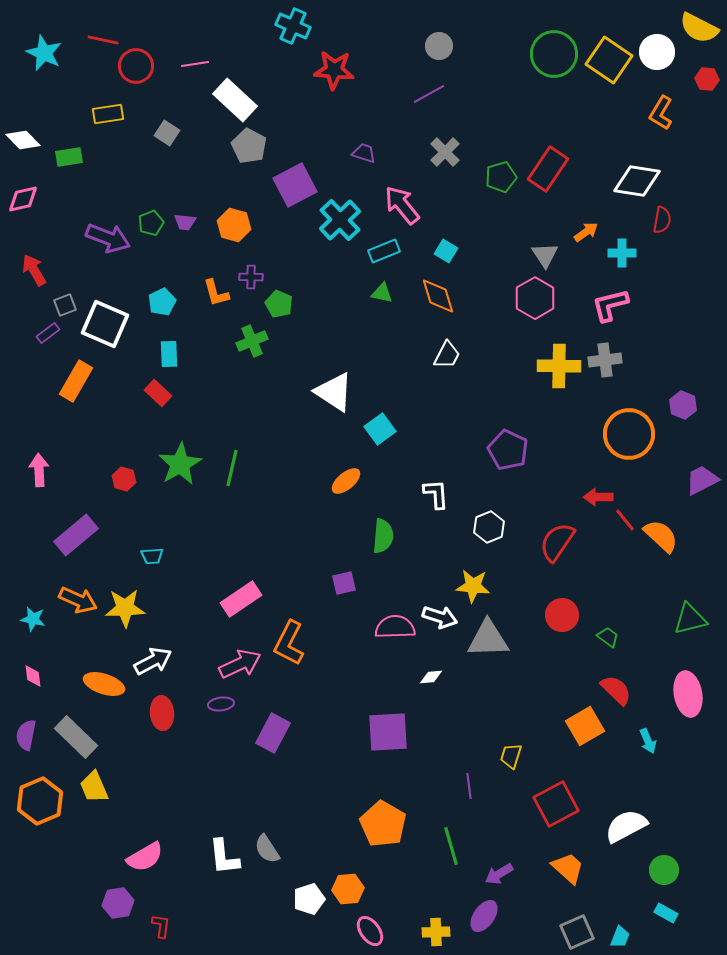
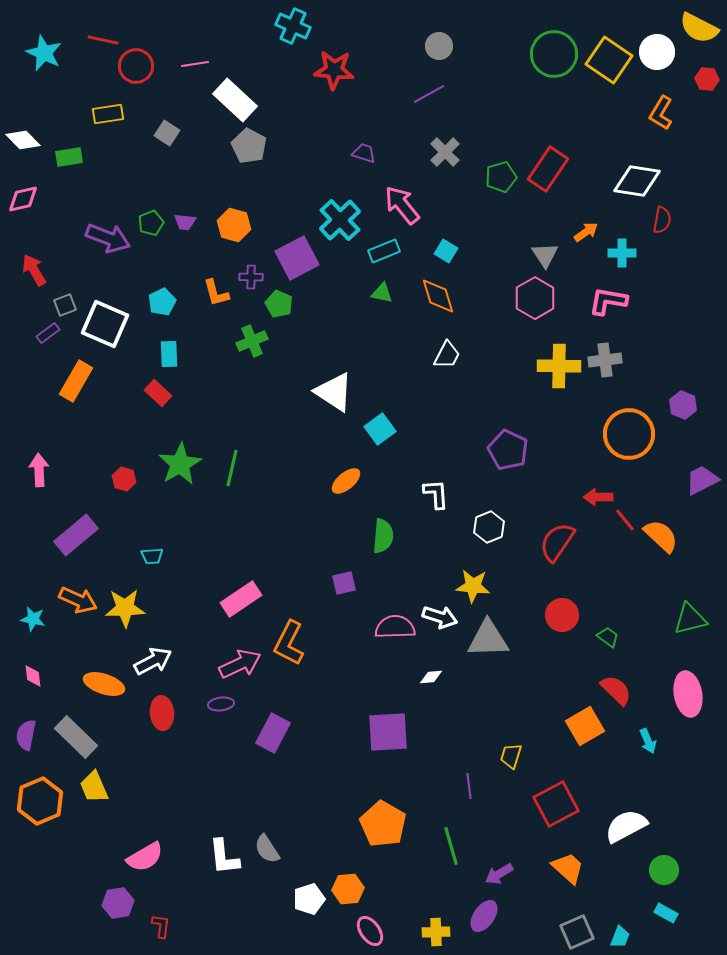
purple square at (295, 185): moved 2 px right, 73 px down
pink L-shape at (610, 305): moved 2 px left, 4 px up; rotated 24 degrees clockwise
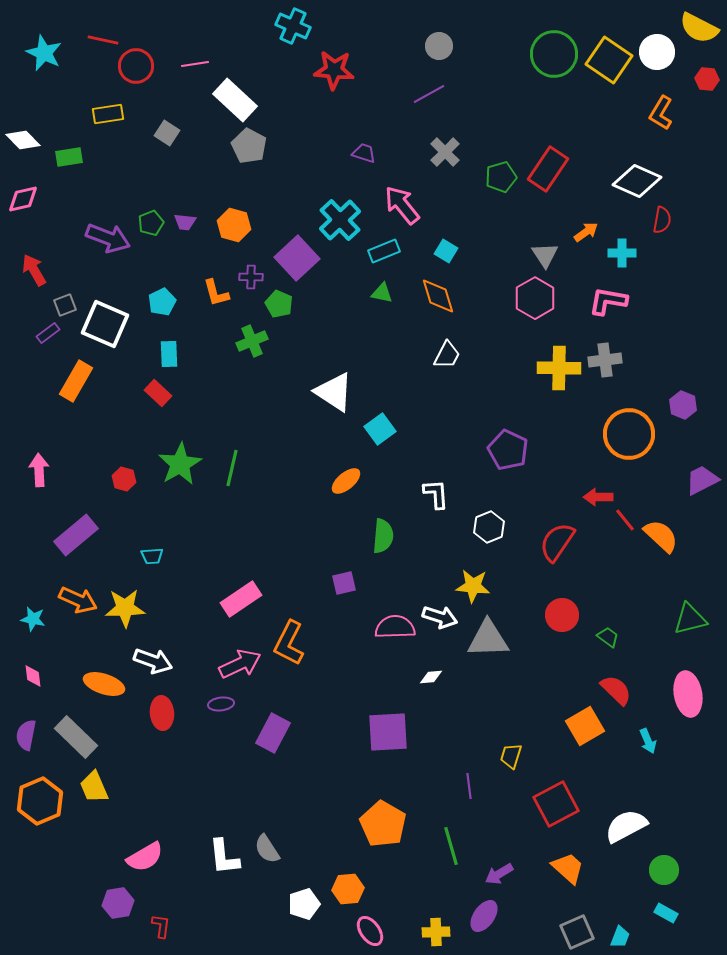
white diamond at (637, 181): rotated 15 degrees clockwise
purple square at (297, 258): rotated 15 degrees counterclockwise
yellow cross at (559, 366): moved 2 px down
white arrow at (153, 661): rotated 48 degrees clockwise
white pentagon at (309, 899): moved 5 px left, 5 px down
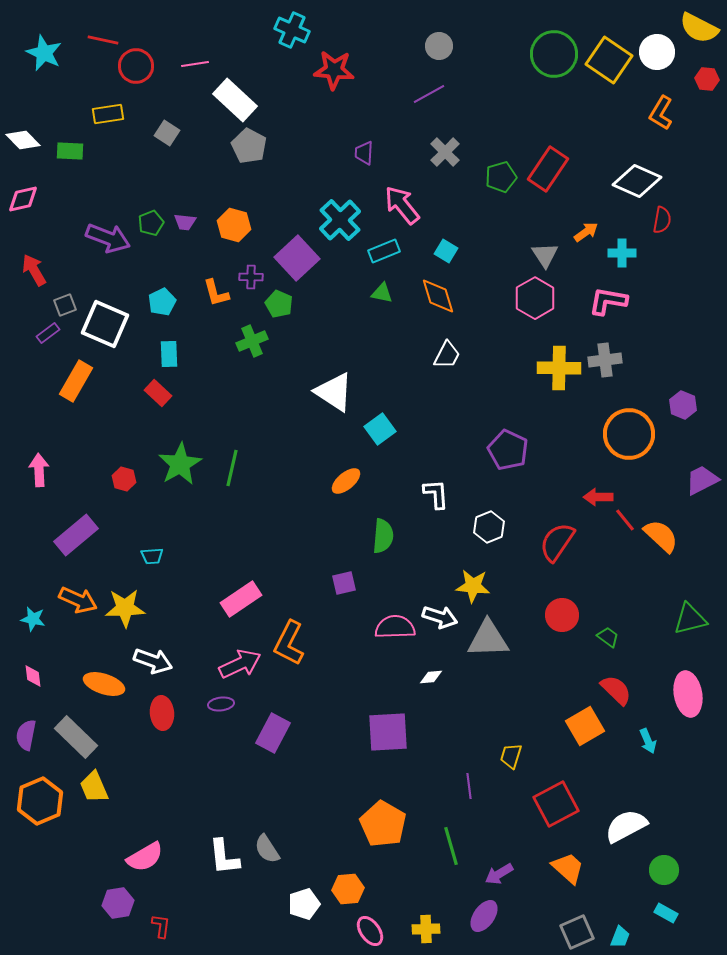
cyan cross at (293, 26): moved 1 px left, 4 px down
purple trapezoid at (364, 153): rotated 105 degrees counterclockwise
green rectangle at (69, 157): moved 1 px right, 6 px up; rotated 12 degrees clockwise
yellow cross at (436, 932): moved 10 px left, 3 px up
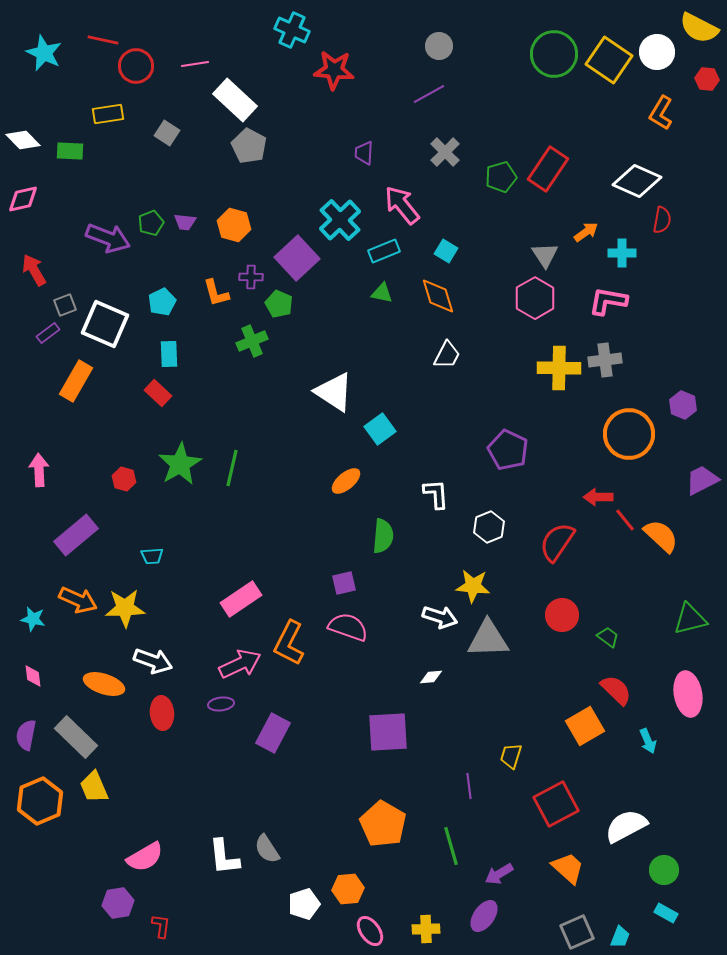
pink semicircle at (395, 627): moved 47 px left; rotated 21 degrees clockwise
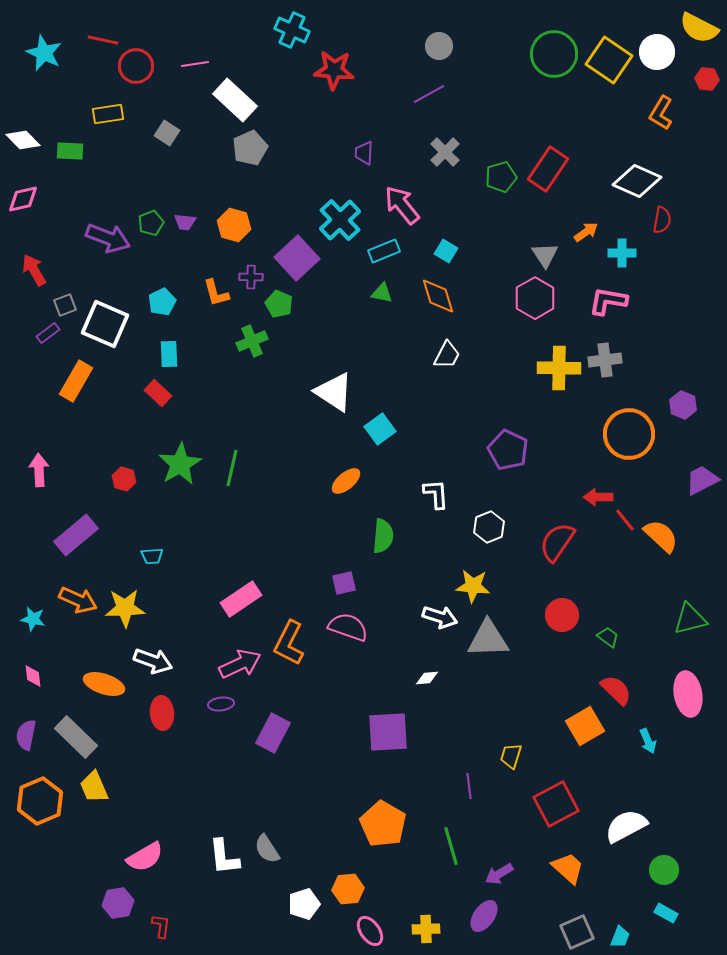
gray pentagon at (249, 146): moved 1 px right, 2 px down; rotated 20 degrees clockwise
white diamond at (431, 677): moved 4 px left, 1 px down
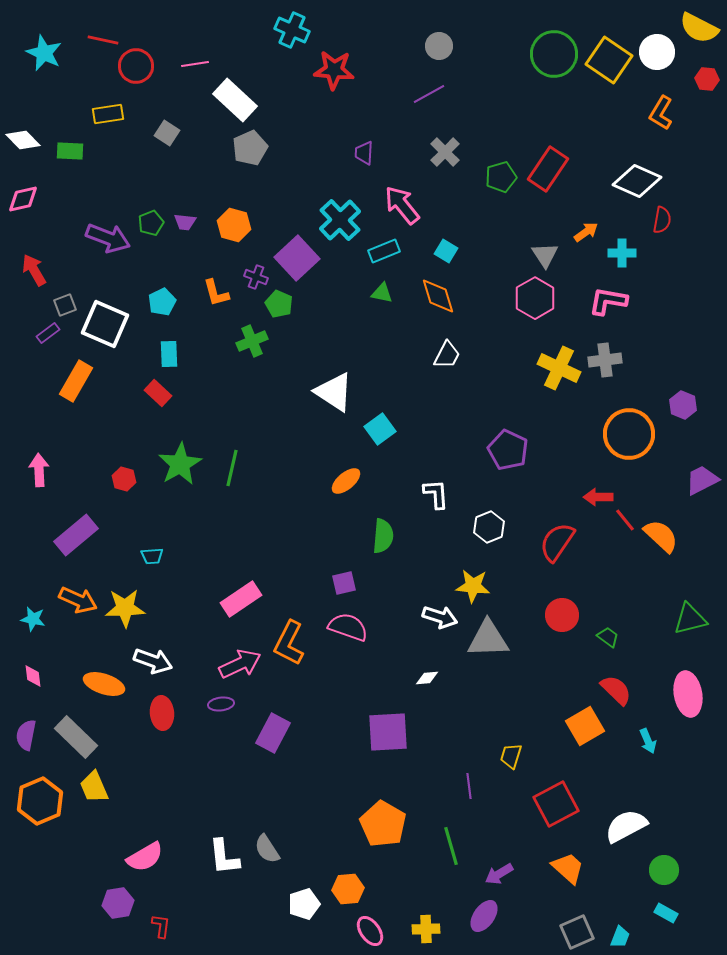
purple cross at (251, 277): moved 5 px right; rotated 20 degrees clockwise
yellow cross at (559, 368): rotated 24 degrees clockwise
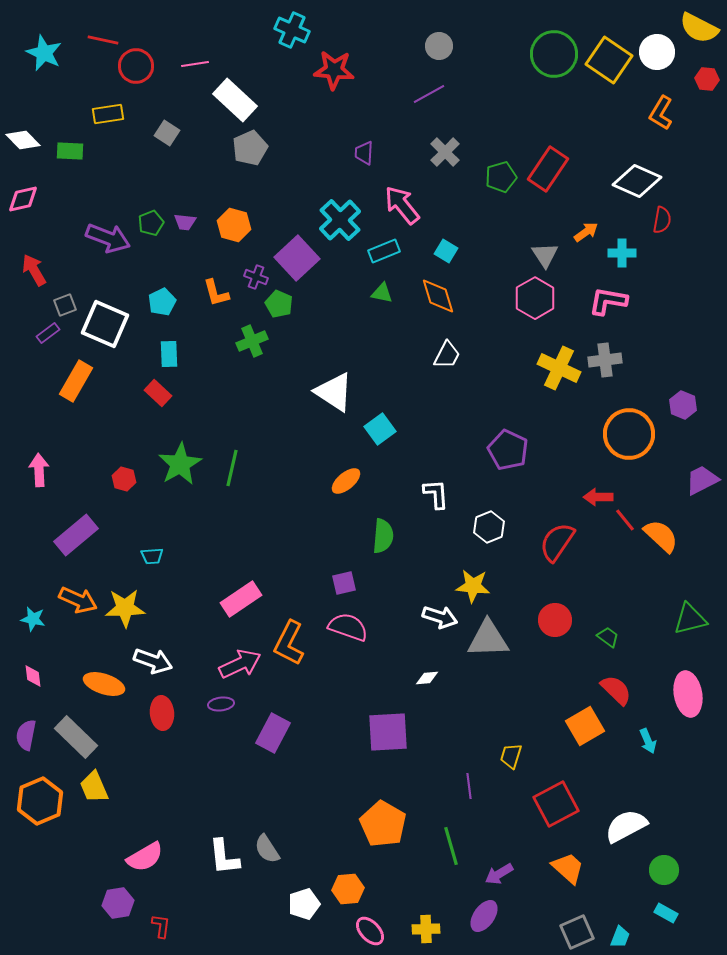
red circle at (562, 615): moved 7 px left, 5 px down
pink ellipse at (370, 931): rotated 8 degrees counterclockwise
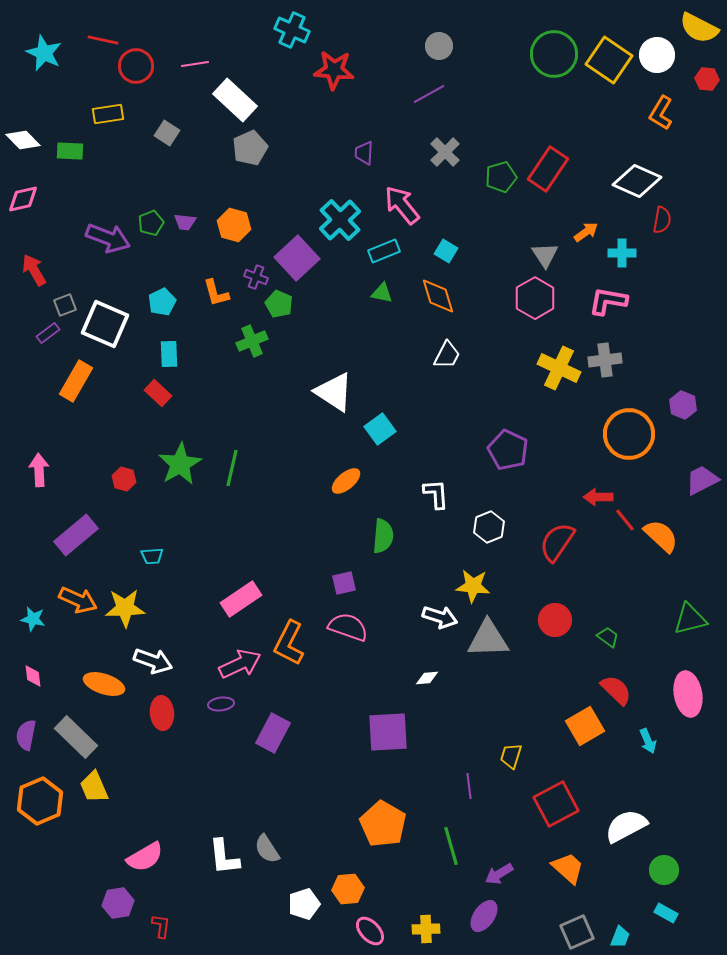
white circle at (657, 52): moved 3 px down
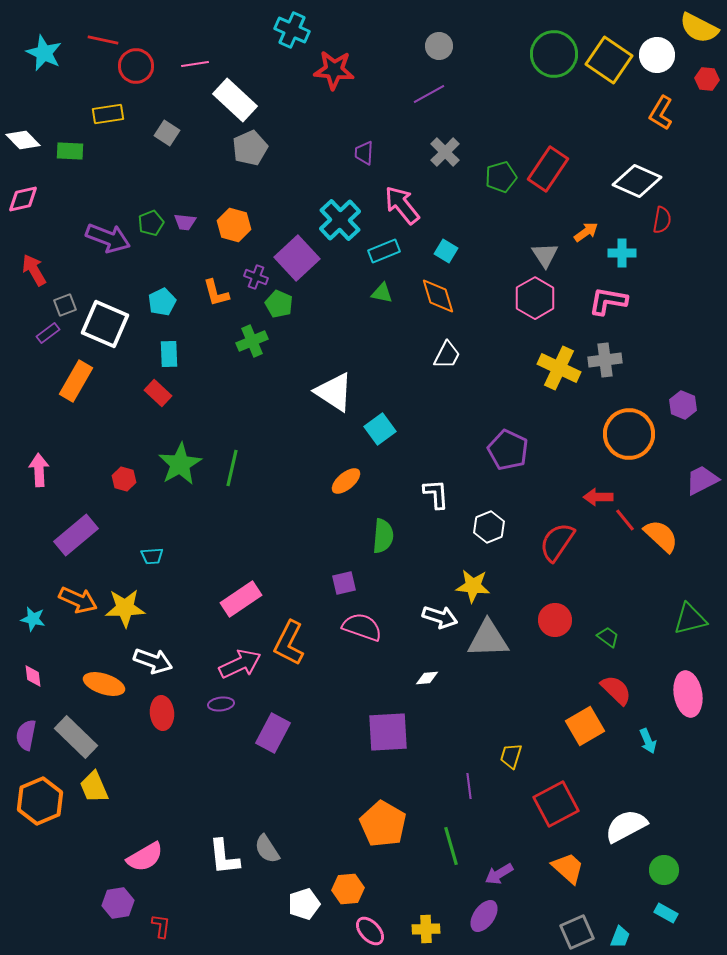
pink semicircle at (348, 627): moved 14 px right
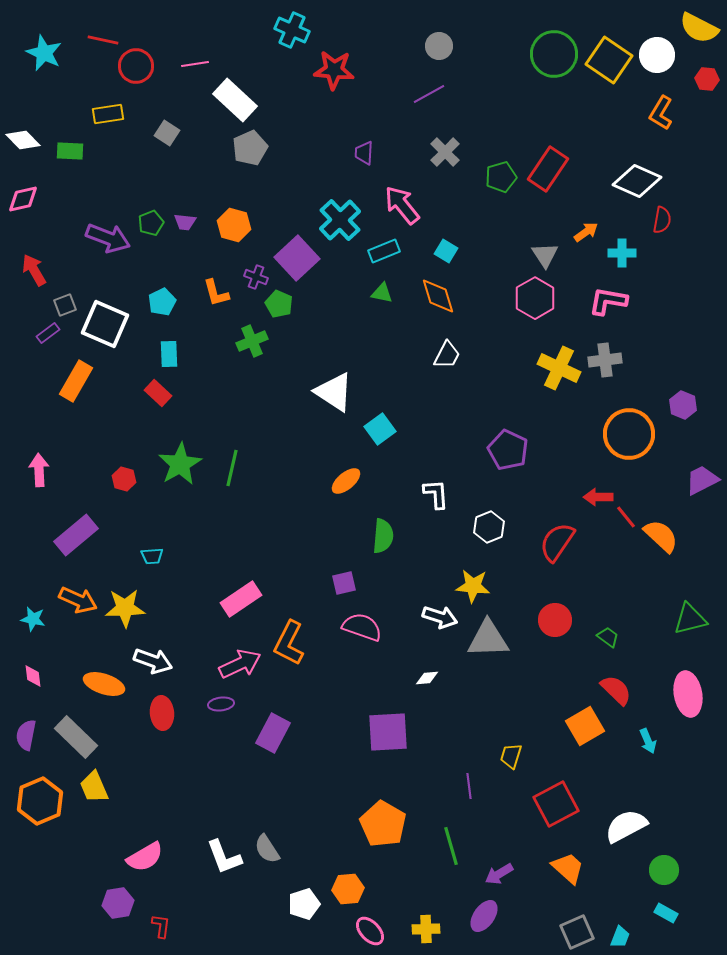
red line at (625, 520): moved 1 px right, 3 px up
white L-shape at (224, 857): rotated 15 degrees counterclockwise
